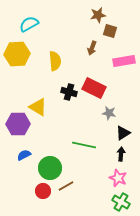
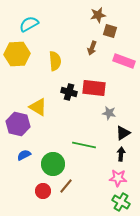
pink rectangle: rotated 30 degrees clockwise
red rectangle: rotated 20 degrees counterclockwise
purple hexagon: rotated 15 degrees clockwise
green circle: moved 3 px right, 4 px up
pink star: rotated 18 degrees counterclockwise
brown line: rotated 21 degrees counterclockwise
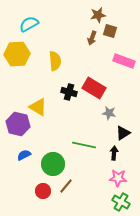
brown arrow: moved 10 px up
red rectangle: rotated 25 degrees clockwise
black arrow: moved 7 px left, 1 px up
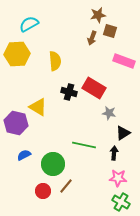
purple hexagon: moved 2 px left, 1 px up
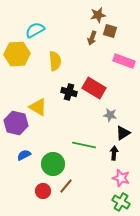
cyan semicircle: moved 6 px right, 6 px down
gray star: moved 1 px right, 2 px down
pink star: moved 3 px right; rotated 12 degrees clockwise
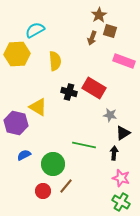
brown star: moved 1 px right; rotated 21 degrees counterclockwise
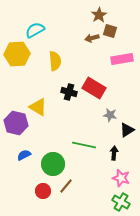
brown arrow: rotated 56 degrees clockwise
pink rectangle: moved 2 px left, 2 px up; rotated 30 degrees counterclockwise
black triangle: moved 4 px right, 3 px up
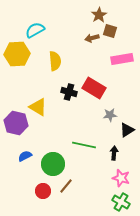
gray star: rotated 16 degrees counterclockwise
blue semicircle: moved 1 px right, 1 px down
